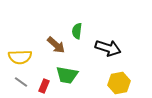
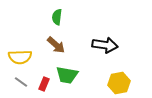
green semicircle: moved 20 px left, 14 px up
black arrow: moved 3 px left, 3 px up; rotated 10 degrees counterclockwise
red rectangle: moved 2 px up
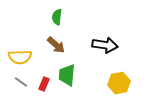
green trapezoid: rotated 85 degrees clockwise
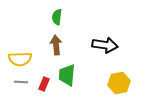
brown arrow: rotated 138 degrees counterclockwise
yellow semicircle: moved 2 px down
gray line: rotated 32 degrees counterclockwise
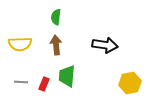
green semicircle: moved 1 px left
yellow semicircle: moved 15 px up
green trapezoid: moved 1 px down
yellow hexagon: moved 11 px right
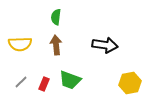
green trapezoid: moved 3 px right, 4 px down; rotated 75 degrees counterclockwise
gray line: rotated 48 degrees counterclockwise
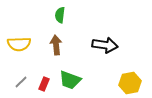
green semicircle: moved 4 px right, 2 px up
yellow semicircle: moved 1 px left
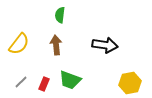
yellow semicircle: rotated 50 degrees counterclockwise
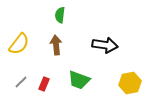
green trapezoid: moved 9 px right
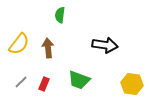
brown arrow: moved 8 px left, 3 px down
yellow hexagon: moved 2 px right, 1 px down; rotated 20 degrees clockwise
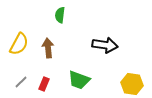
yellow semicircle: rotated 10 degrees counterclockwise
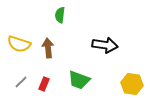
yellow semicircle: rotated 80 degrees clockwise
